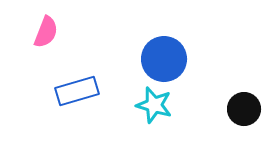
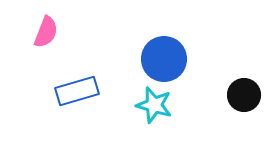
black circle: moved 14 px up
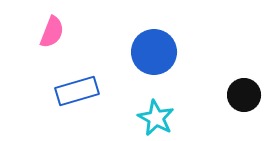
pink semicircle: moved 6 px right
blue circle: moved 10 px left, 7 px up
cyan star: moved 2 px right, 13 px down; rotated 12 degrees clockwise
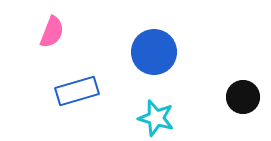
black circle: moved 1 px left, 2 px down
cyan star: rotated 12 degrees counterclockwise
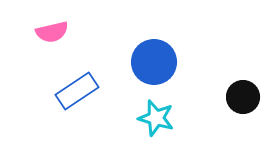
pink semicircle: rotated 56 degrees clockwise
blue circle: moved 10 px down
blue rectangle: rotated 18 degrees counterclockwise
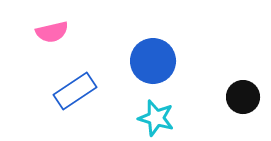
blue circle: moved 1 px left, 1 px up
blue rectangle: moved 2 px left
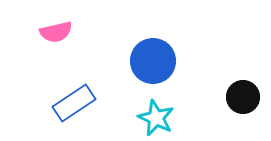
pink semicircle: moved 4 px right
blue rectangle: moved 1 px left, 12 px down
cyan star: rotated 9 degrees clockwise
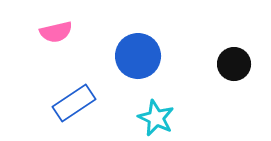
blue circle: moved 15 px left, 5 px up
black circle: moved 9 px left, 33 px up
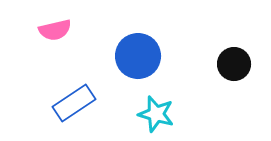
pink semicircle: moved 1 px left, 2 px up
cyan star: moved 4 px up; rotated 9 degrees counterclockwise
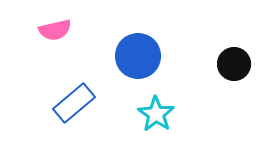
blue rectangle: rotated 6 degrees counterclockwise
cyan star: rotated 18 degrees clockwise
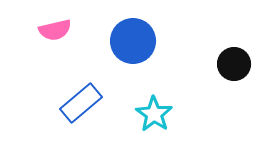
blue circle: moved 5 px left, 15 px up
blue rectangle: moved 7 px right
cyan star: moved 2 px left
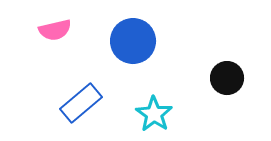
black circle: moved 7 px left, 14 px down
